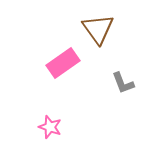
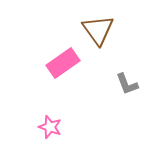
brown triangle: moved 1 px down
gray L-shape: moved 4 px right, 1 px down
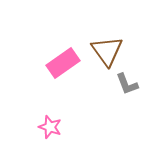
brown triangle: moved 9 px right, 21 px down
